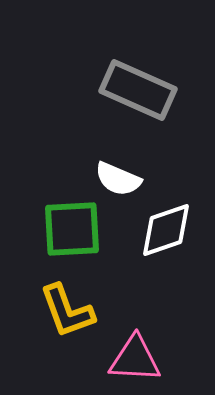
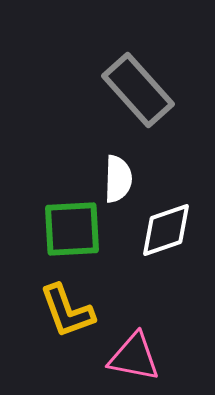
gray rectangle: rotated 24 degrees clockwise
white semicircle: rotated 111 degrees counterclockwise
pink triangle: moved 1 px left, 2 px up; rotated 8 degrees clockwise
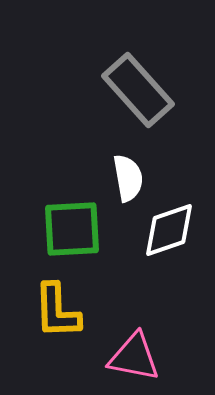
white semicircle: moved 10 px right, 1 px up; rotated 12 degrees counterclockwise
white diamond: moved 3 px right
yellow L-shape: moved 10 px left; rotated 18 degrees clockwise
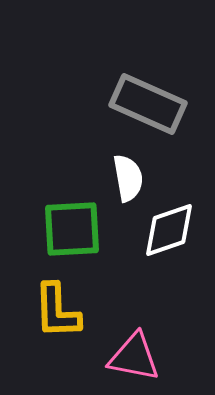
gray rectangle: moved 10 px right, 14 px down; rotated 24 degrees counterclockwise
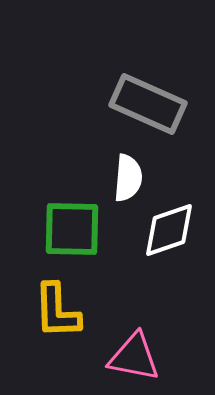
white semicircle: rotated 15 degrees clockwise
green square: rotated 4 degrees clockwise
